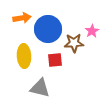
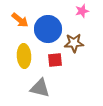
orange arrow: moved 2 px left, 2 px down; rotated 48 degrees clockwise
pink star: moved 10 px left, 20 px up; rotated 16 degrees clockwise
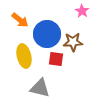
pink star: rotated 24 degrees counterclockwise
blue circle: moved 1 px left, 5 px down
brown star: moved 1 px left, 1 px up
yellow ellipse: rotated 10 degrees counterclockwise
red square: moved 1 px right, 1 px up; rotated 14 degrees clockwise
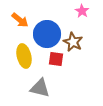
brown star: rotated 30 degrees clockwise
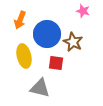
pink star: moved 1 px right; rotated 16 degrees counterclockwise
orange arrow: rotated 72 degrees clockwise
red square: moved 4 px down
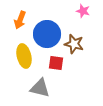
brown star: moved 1 px right, 2 px down; rotated 12 degrees counterclockwise
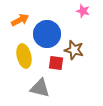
orange arrow: rotated 138 degrees counterclockwise
brown star: moved 6 px down
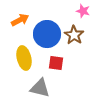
brown star: moved 15 px up; rotated 18 degrees clockwise
yellow ellipse: moved 2 px down
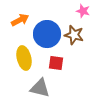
brown star: rotated 18 degrees counterclockwise
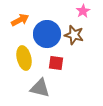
pink star: rotated 24 degrees clockwise
